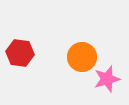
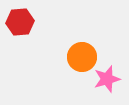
red hexagon: moved 31 px up; rotated 12 degrees counterclockwise
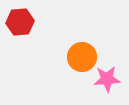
pink star: rotated 12 degrees clockwise
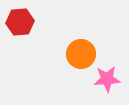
orange circle: moved 1 px left, 3 px up
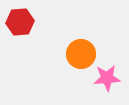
pink star: moved 1 px up
